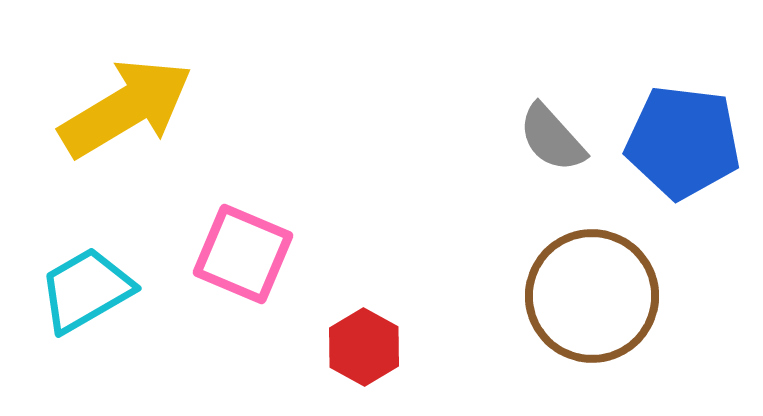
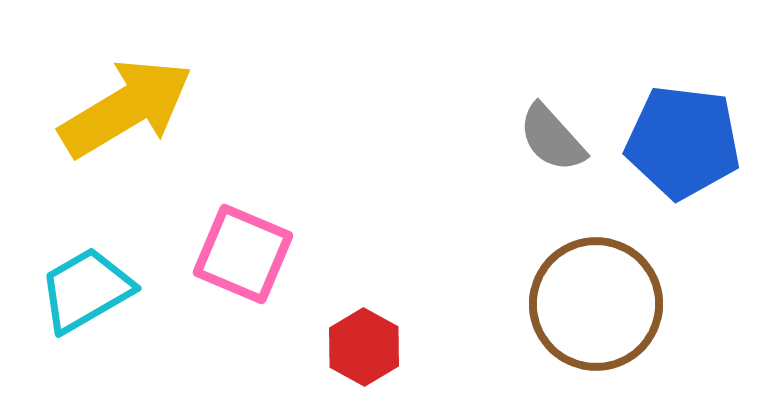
brown circle: moved 4 px right, 8 px down
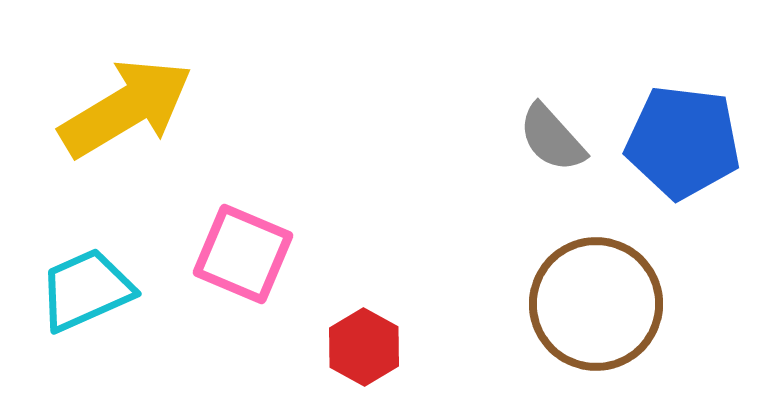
cyan trapezoid: rotated 6 degrees clockwise
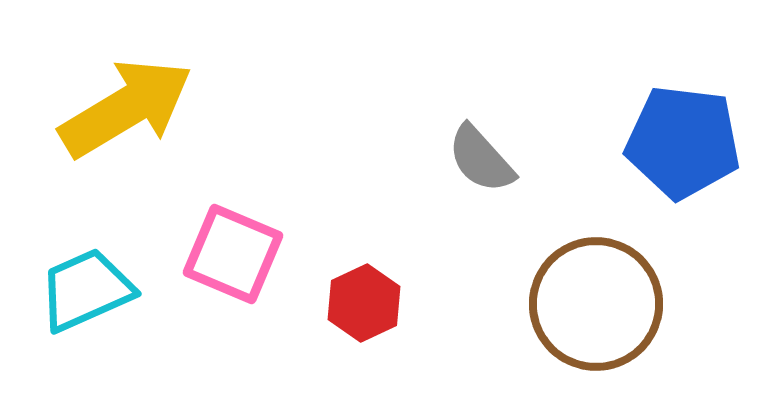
gray semicircle: moved 71 px left, 21 px down
pink square: moved 10 px left
red hexagon: moved 44 px up; rotated 6 degrees clockwise
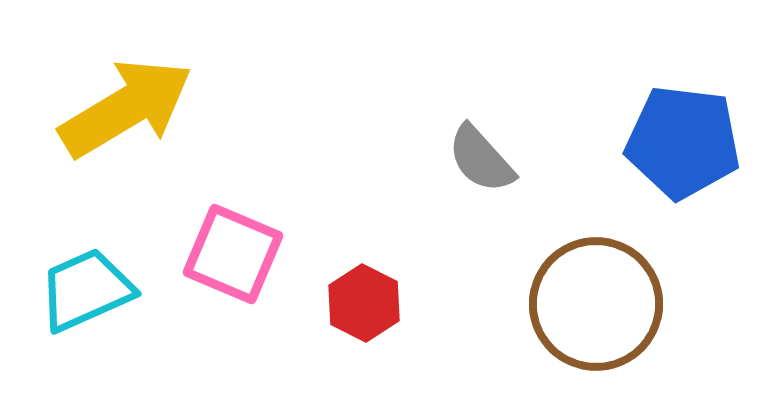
red hexagon: rotated 8 degrees counterclockwise
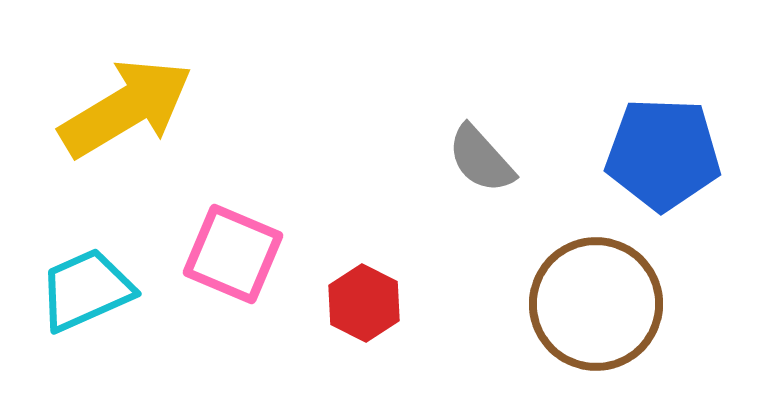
blue pentagon: moved 20 px left, 12 px down; rotated 5 degrees counterclockwise
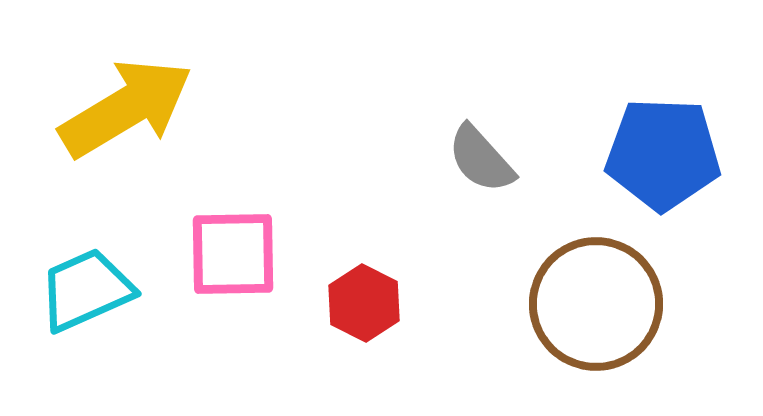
pink square: rotated 24 degrees counterclockwise
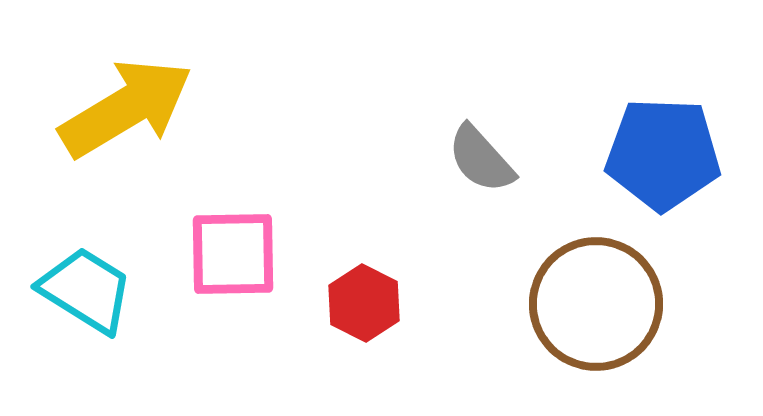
cyan trapezoid: rotated 56 degrees clockwise
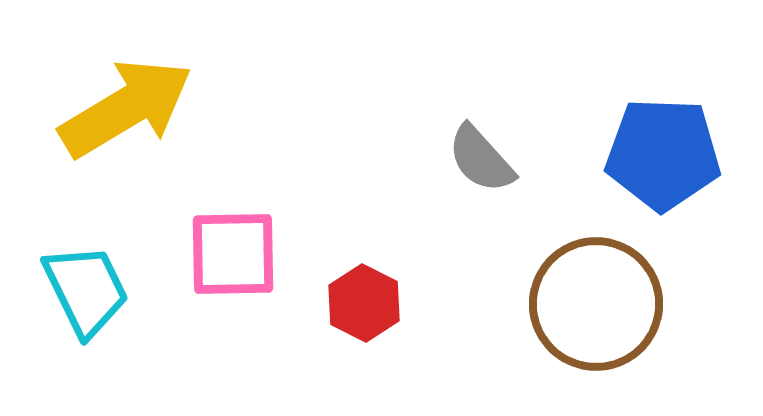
cyan trapezoid: rotated 32 degrees clockwise
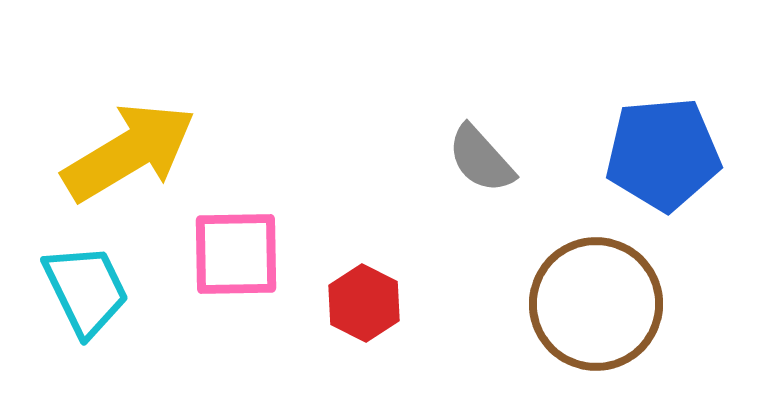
yellow arrow: moved 3 px right, 44 px down
blue pentagon: rotated 7 degrees counterclockwise
pink square: moved 3 px right
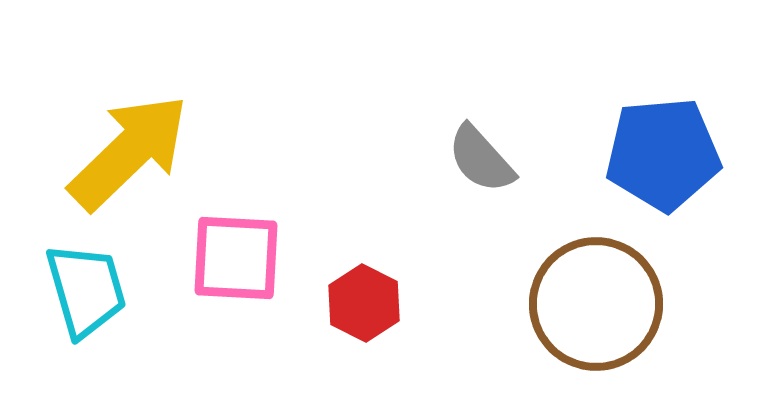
yellow arrow: rotated 13 degrees counterclockwise
pink square: moved 4 px down; rotated 4 degrees clockwise
cyan trapezoid: rotated 10 degrees clockwise
